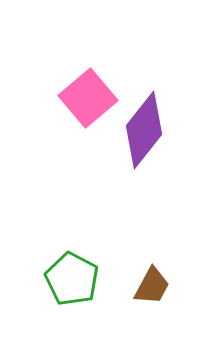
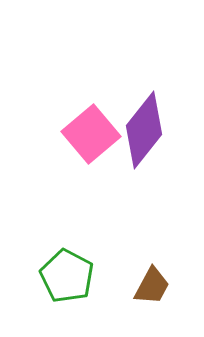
pink square: moved 3 px right, 36 px down
green pentagon: moved 5 px left, 3 px up
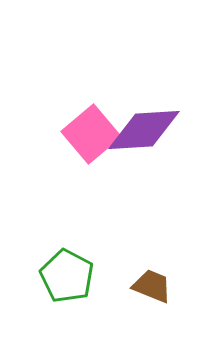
purple diamond: rotated 48 degrees clockwise
brown trapezoid: rotated 96 degrees counterclockwise
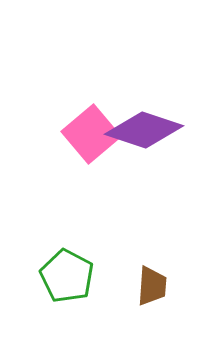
purple diamond: rotated 22 degrees clockwise
brown trapezoid: rotated 72 degrees clockwise
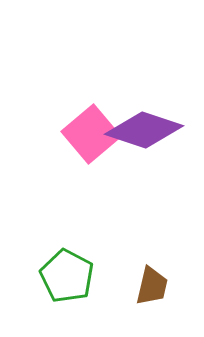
brown trapezoid: rotated 9 degrees clockwise
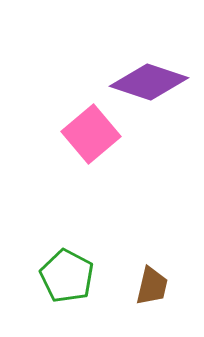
purple diamond: moved 5 px right, 48 px up
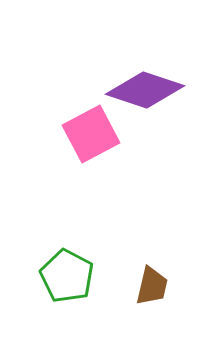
purple diamond: moved 4 px left, 8 px down
pink square: rotated 12 degrees clockwise
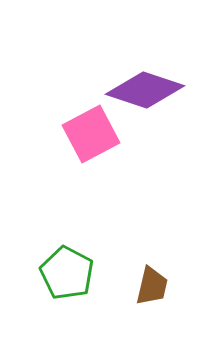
green pentagon: moved 3 px up
